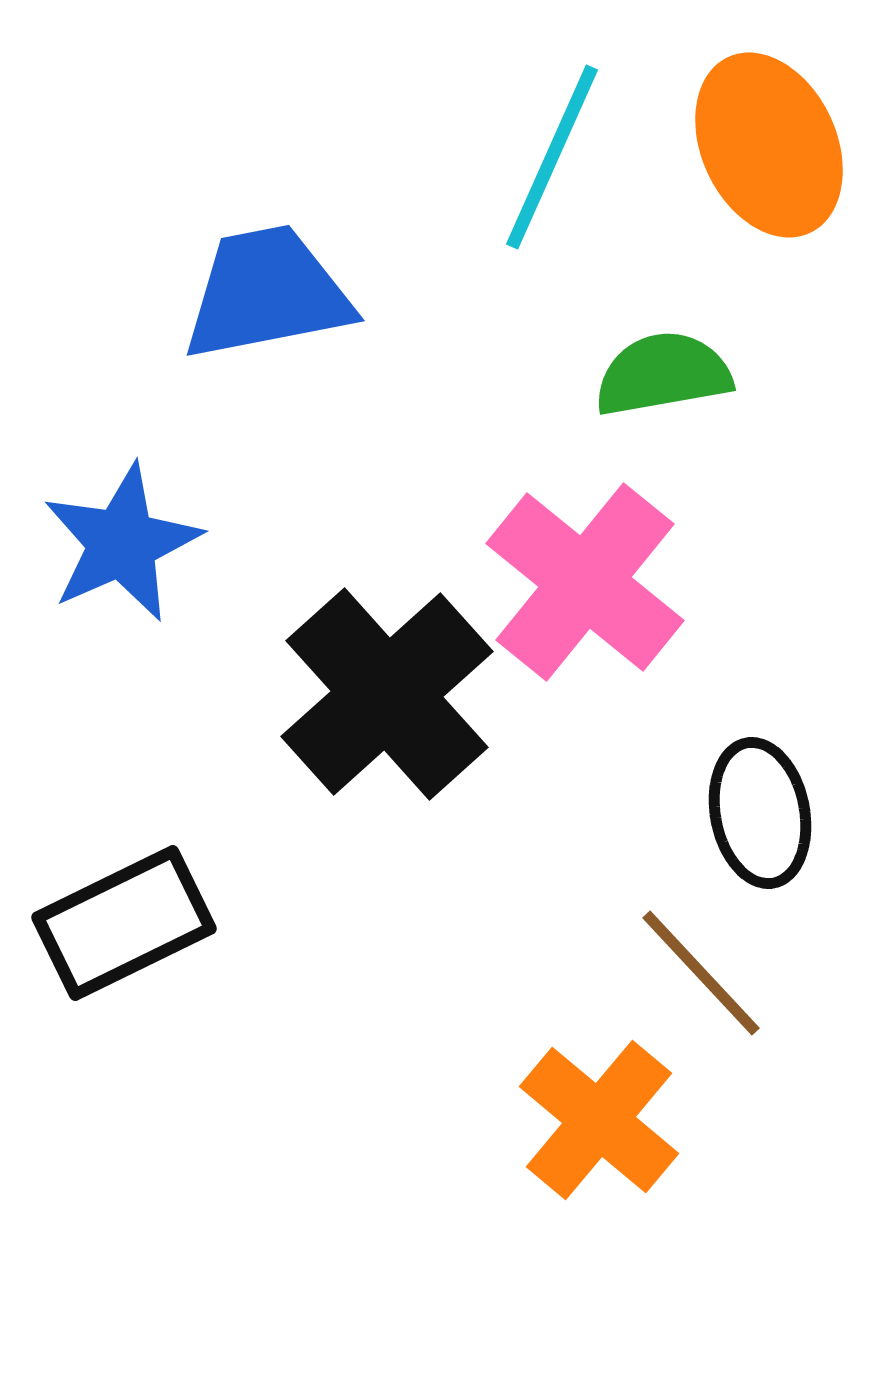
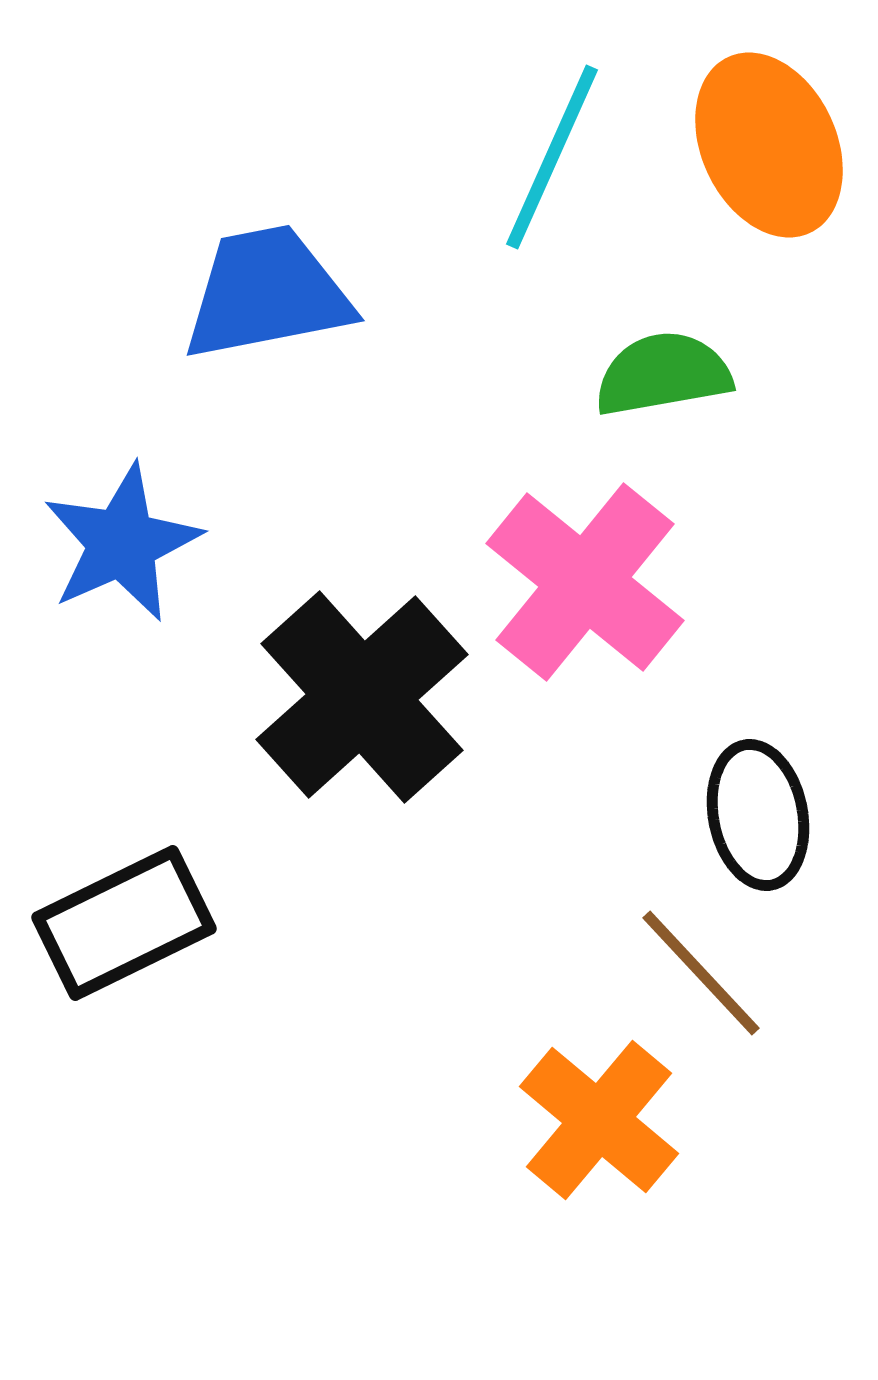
black cross: moved 25 px left, 3 px down
black ellipse: moved 2 px left, 2 px down
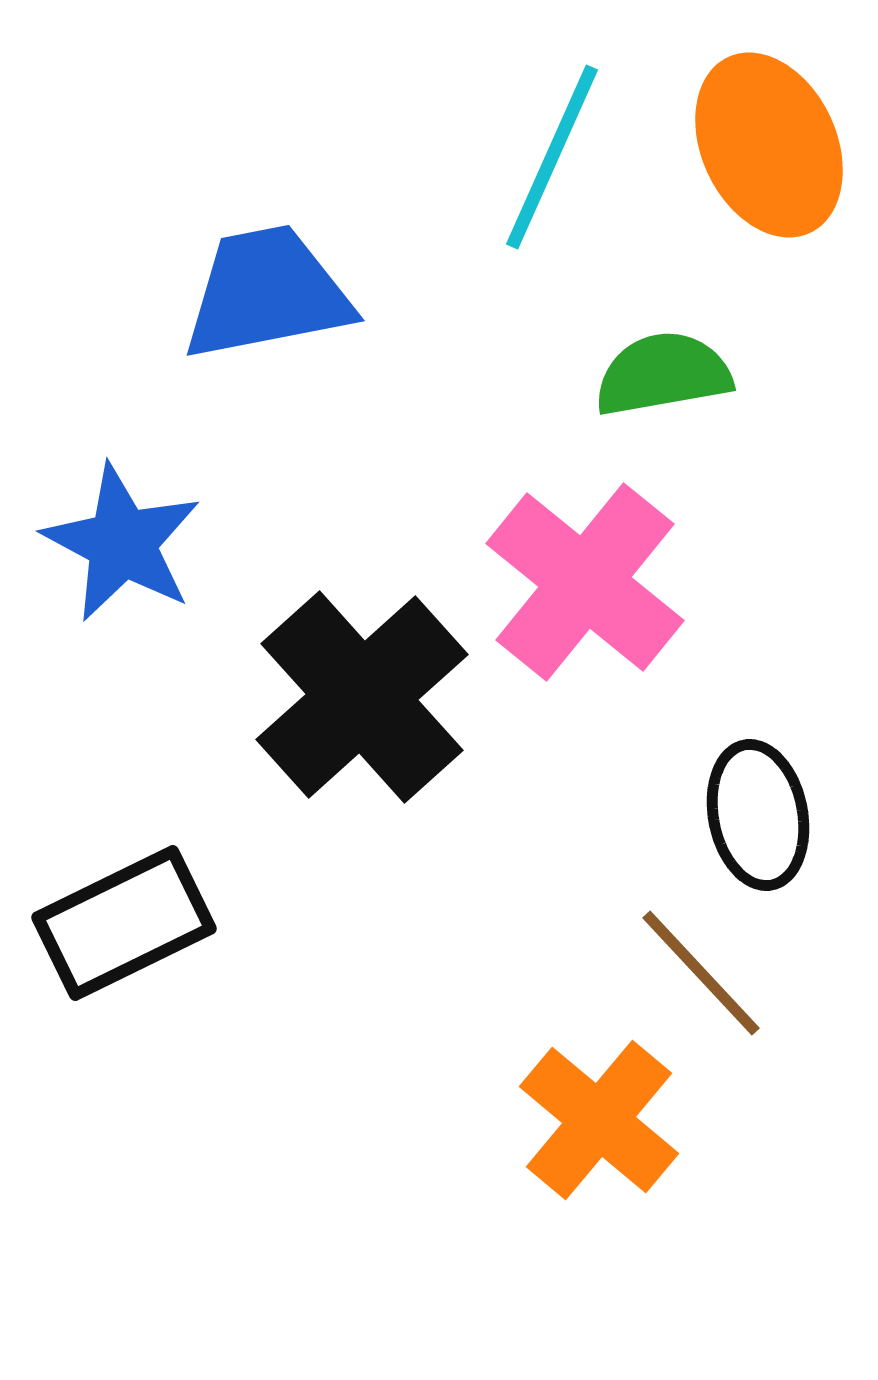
blue star: rotated 20 degrees counterclockwise
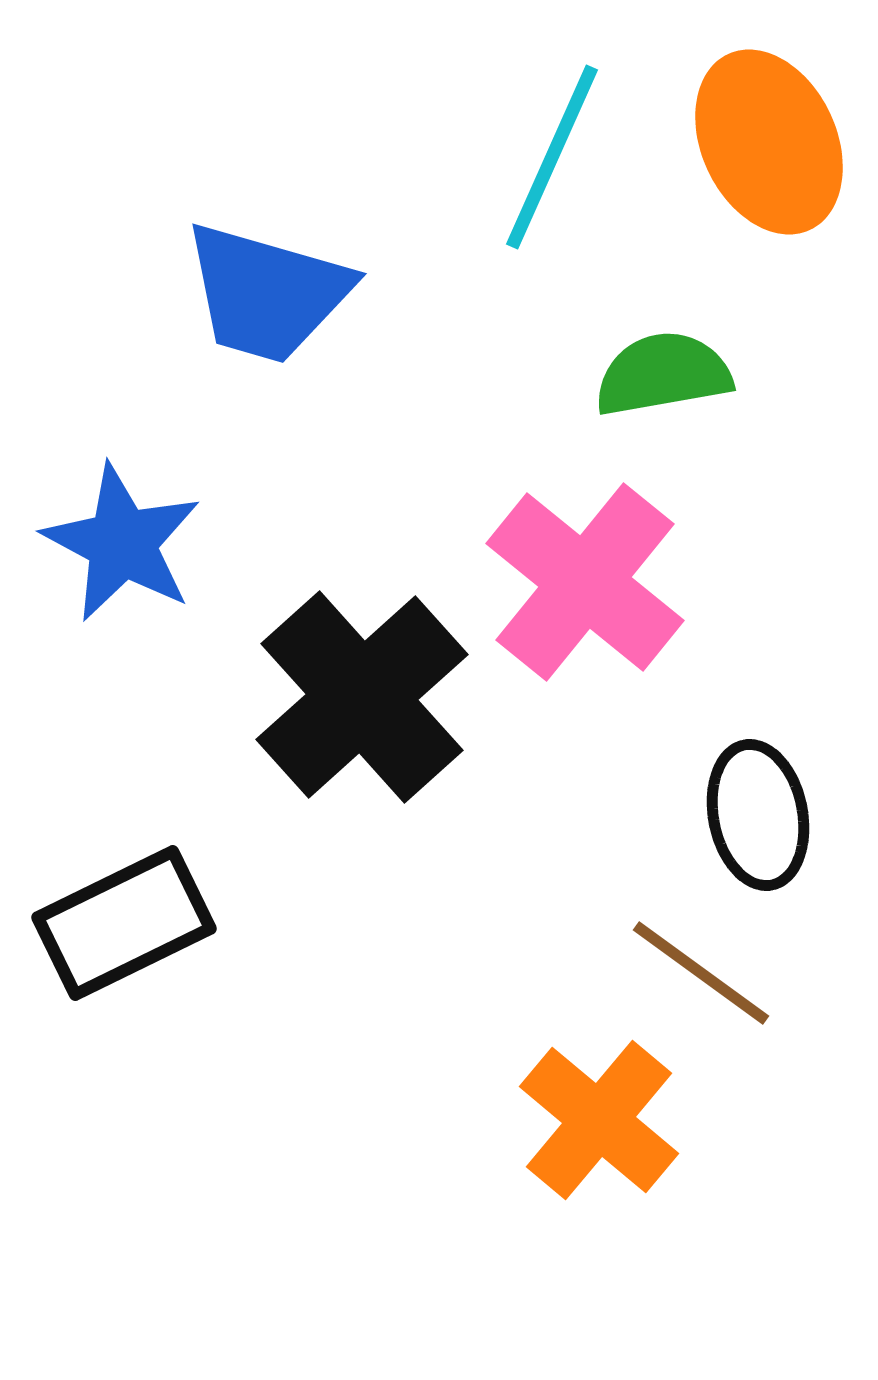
orange ellipse: moved 3 px up
blue trapezoid: rotated 153 degrees counterclockwise
brown line: rotated 11 degrees counterclockwise
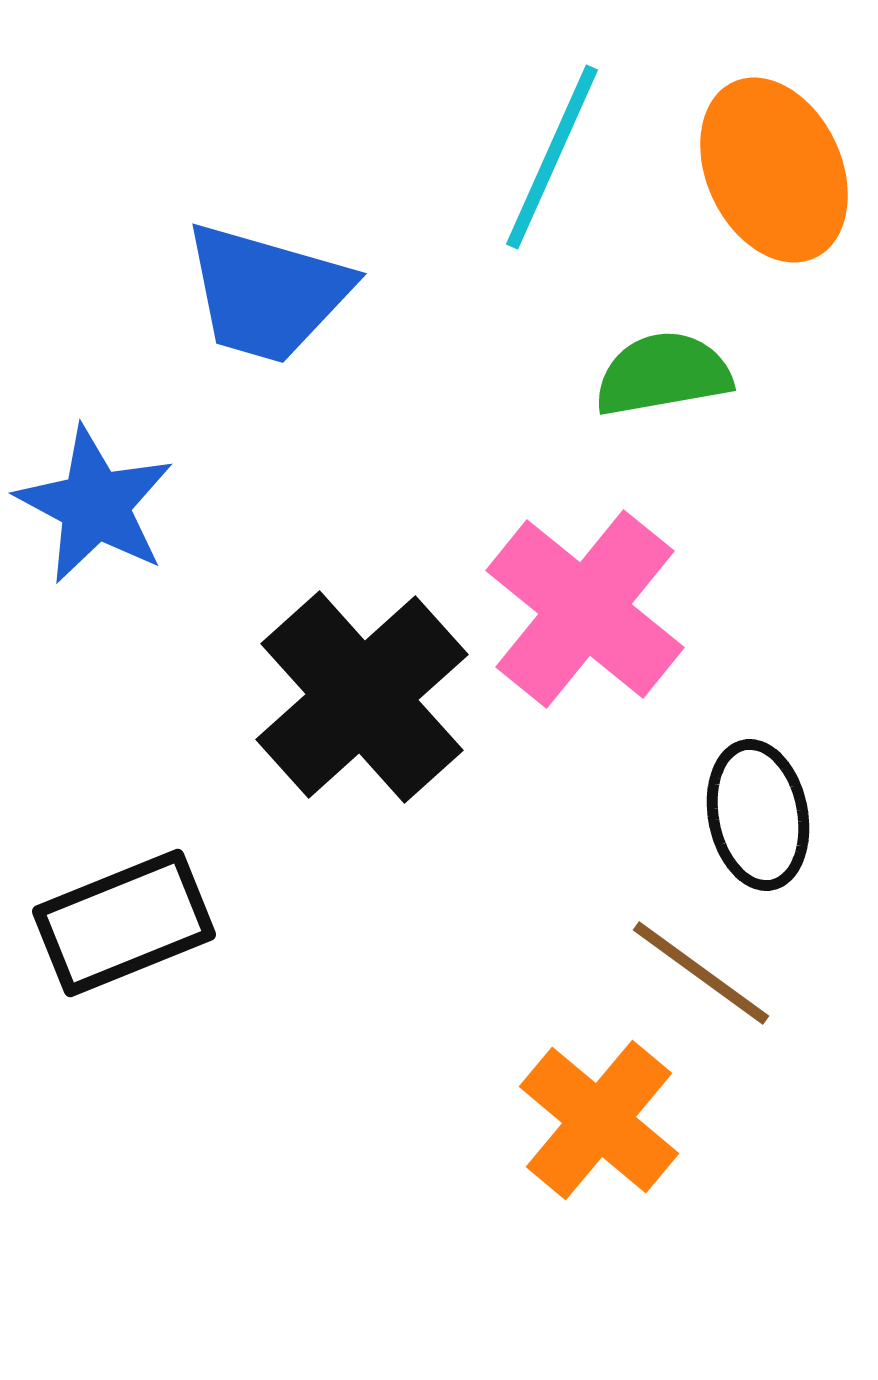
orange ellipse: moved 5 px right, 28 px down
blue star: moved 27 px left, 38 px up
pink cross: moved 27 px down
black rectangle: rotated 4 degrees clockwise
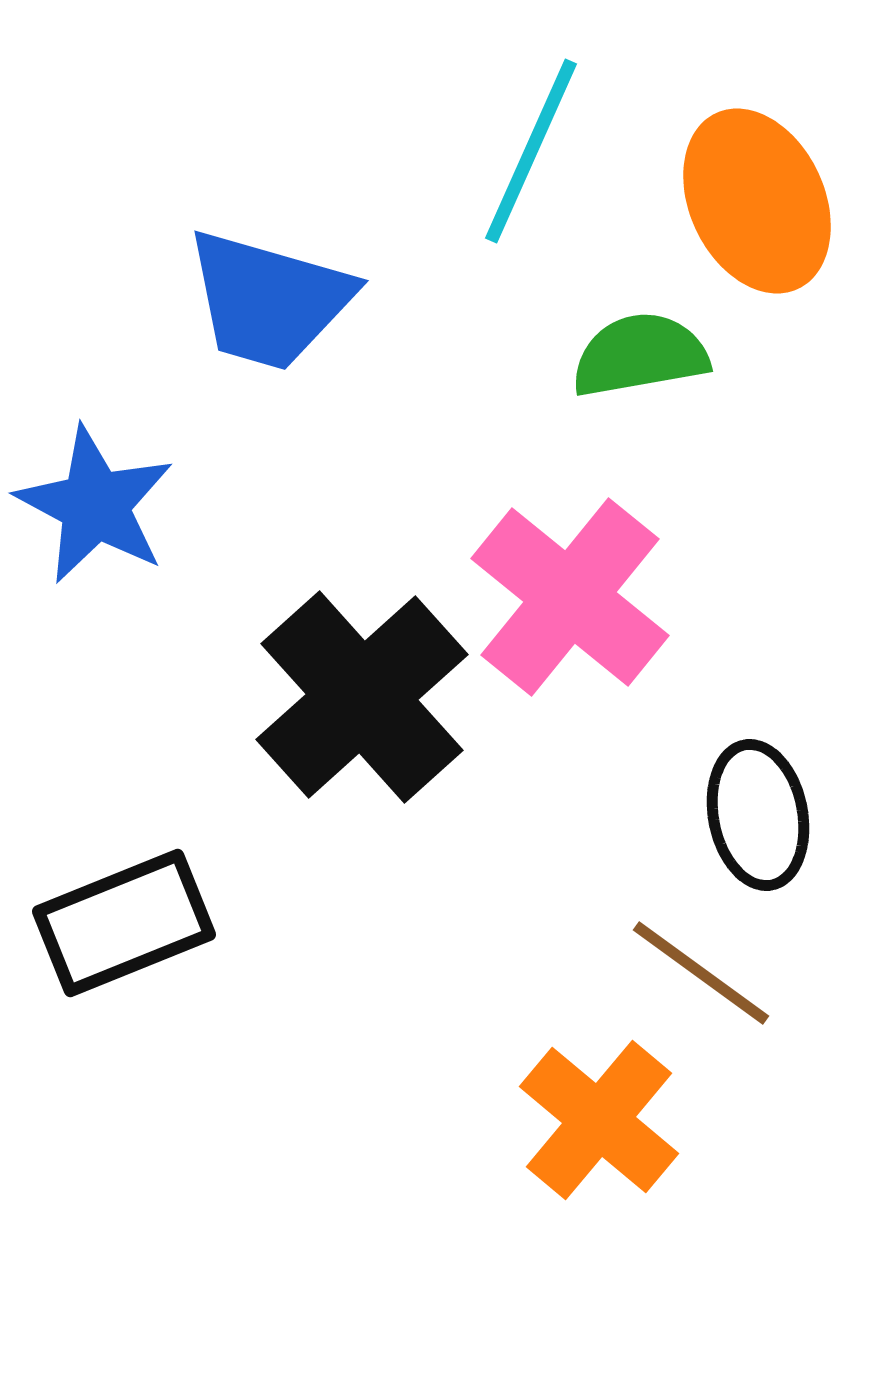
cyan line: moved 21 px left, 6 px up
orange ellipse: moved 17 px left, 31 px down
blue trapezoid: moved 2 px right, 7 px down
green semicircle: moved 23 px left, 19 px up
pink cross: moved 15 px left, 12 px up
